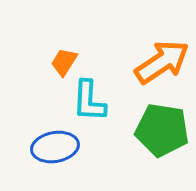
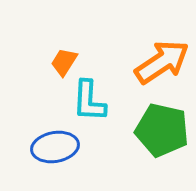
green pentagon: rotated 4 degrees clockwise
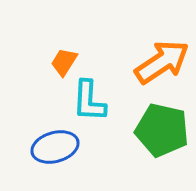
blue ellipse: rotated 6 degrees counterclockwise
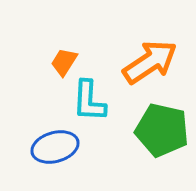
orange arrow: moved 12 px left
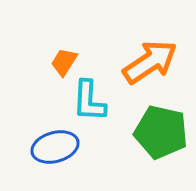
green pentagon: moved 1 px left, 2 px down
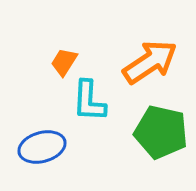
blue ellipse: moved 13 px left
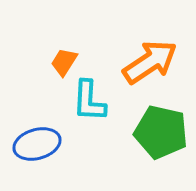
blue ellipse: moved 5 px left, 3 px up
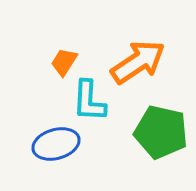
orange arrow: moved 12 px left
blue ellipse: moved 19 px right
